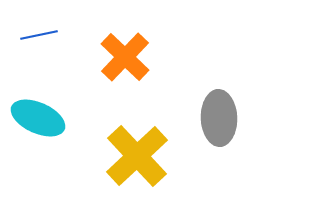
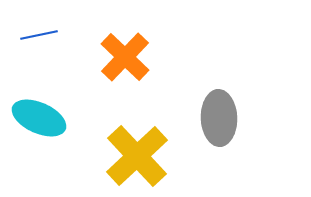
cyan ellipse: moved 1 px right
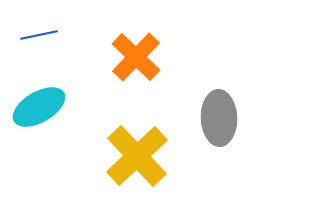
orange cross: moved 11 px right
cyan ellipse: moved 11 px up; rotated 54 degrees counterclockwise
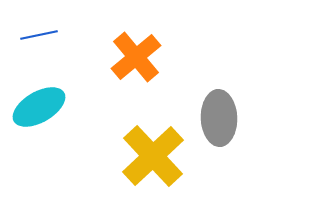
orange cross: rotated 6 degrees clockwise
yellow cross: moved 16 px right
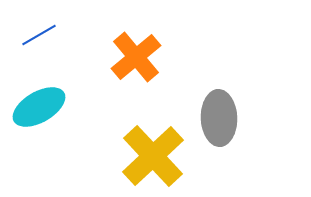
blue line: rotated 18 degrees counterclockwise
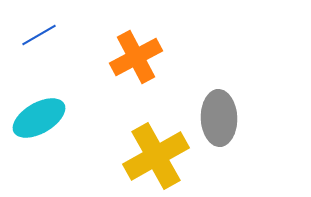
orange cross: rotated 12 degrees clockwise
cyan ellipse: moved 11 px down
yellow cross: moved 3 px right; rotated 14 degrees clockwise
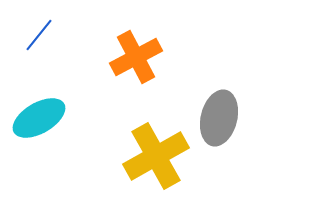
blue line: rotated 21 degrees counterclockwise
gray ellipse: rotated 16 degrees clockwise
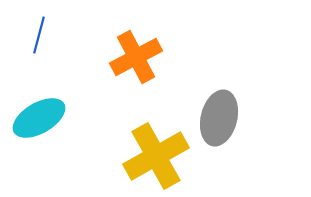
blue line: rotated 24 degrees counterclockwise
